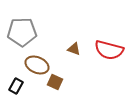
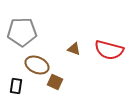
black rectangle: rotated 21 degrees counterclockwise
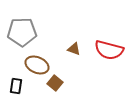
brown square: moved 1 px down; rotated 14 degrees clockwise
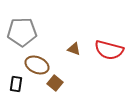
black rectangle: moved 2 px up
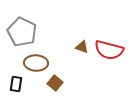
gray pentagon: rotated 28 degrees clockwise
brown triangle: moved 8 px right, 2 px up
brown ellipse: moved 1 px left, 2 px up; rotated 20 degrees counterclockwise
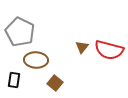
gray pentagon: moved 2 px left
brown triangle: rotated 48 degrees clockwise
brown ellipse: moved 3 px up
black rectangle: moved 2 px left, 4 px up
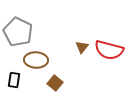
gray pentagon: moved 2 px left
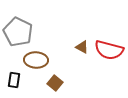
brown triangle: rotated 40 degrees counterclockwise
